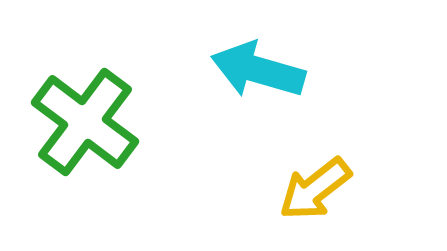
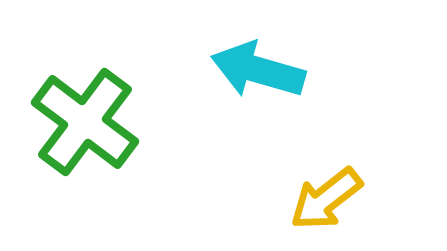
yellow arrow: moved 11 px right, 10 px down
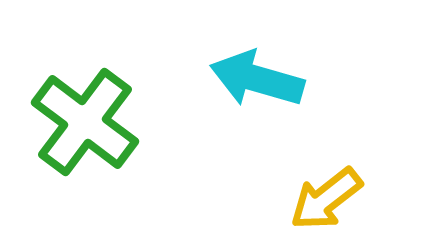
cyan arrow: moved 1 px left, 9 px down
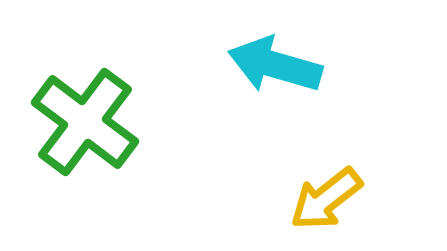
cyan arrow: moved 18 px right, 14 px up
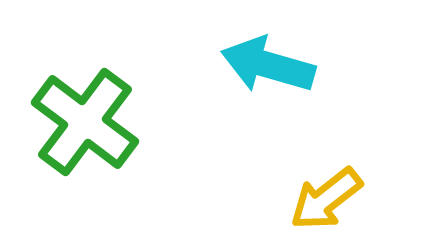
cyan arrow: moved 7 px left
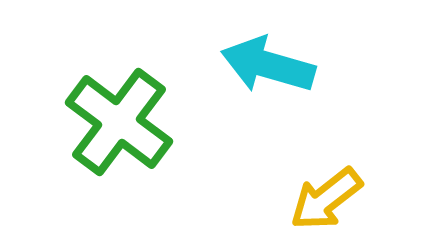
green cross: moved 34 px right
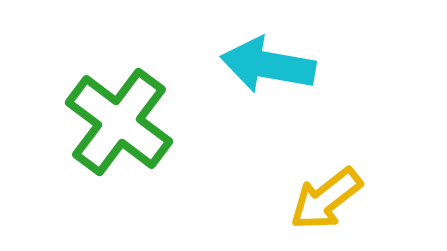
cyan arrow: rotated 6 degrees counterclockwise
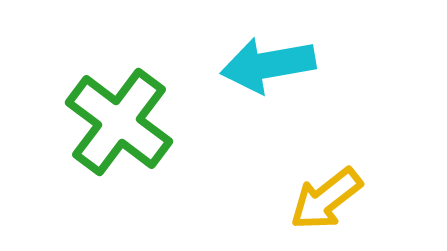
cyan arrow: rotated 20 degrees counterclockwise
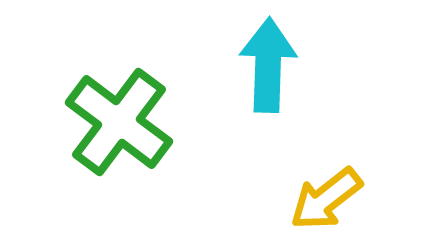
cyan arrow: rotated 102 degrees clockwise
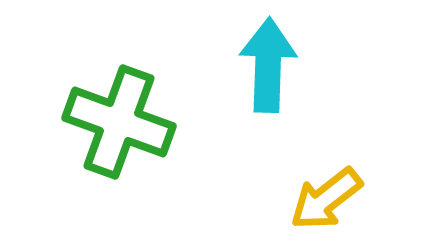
green cross: rotated 17 degrees counterclockwise
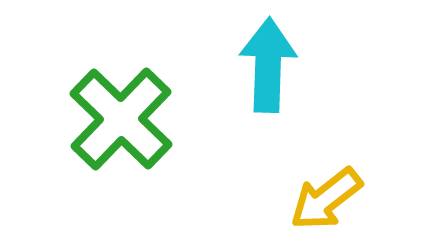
green cross: moved 2 px right, 3 px up; rotated 24 degrees clockwise
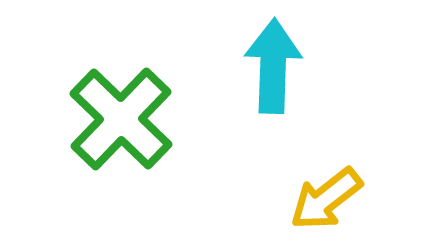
cyan arrow: moved 5 px right, 1 px down
